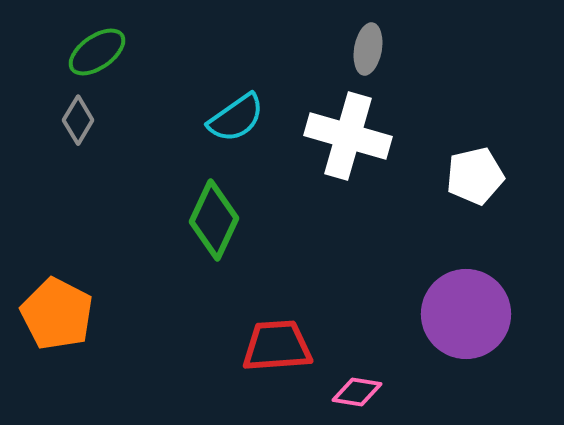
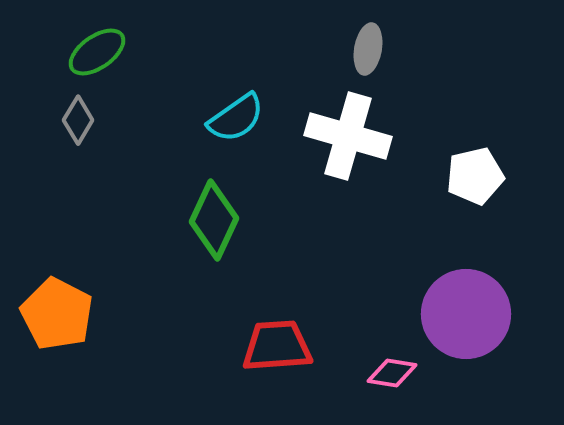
pink diamond: moved 35 px right, 19 px up
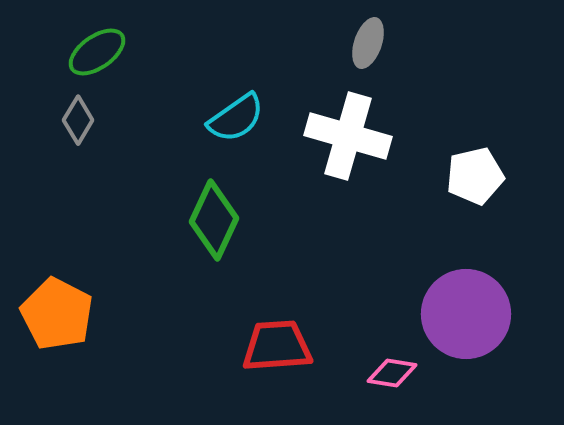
gray ellipse: moved 6 px up; rotated 9 degrees clockwise
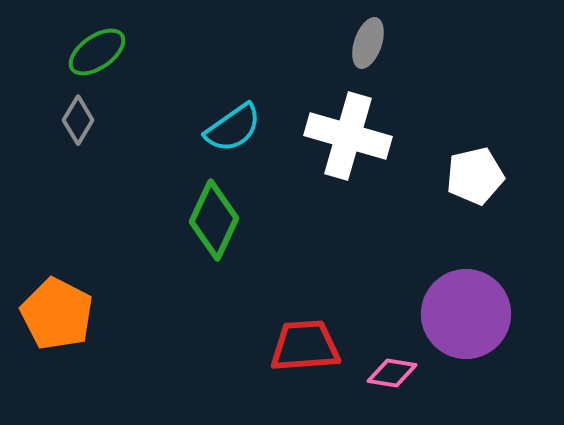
cyan semicircle: moved 3 px left, 10 px down
red trapezoid: moved 28 px right
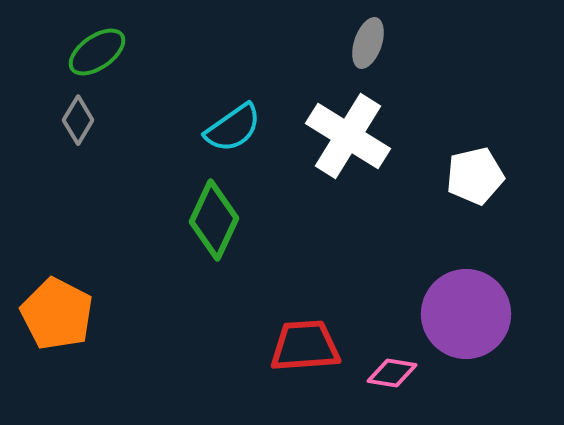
white cross: rotated 16 degrees clockwise
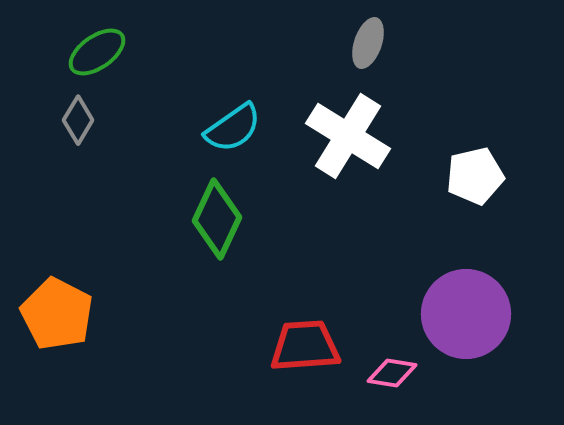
green diamond: moved 3 px right, 1 px up
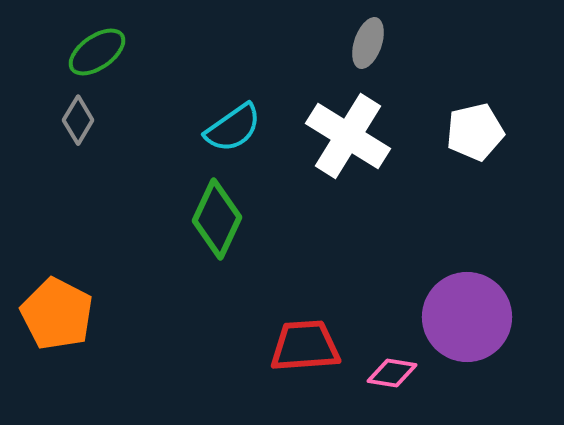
white pentagon: moved 44 px up
purple circle: moved 1 px right, 3 px down
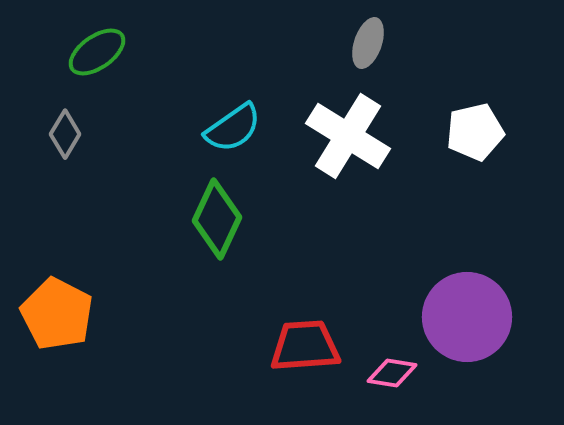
gray diamond: moved 13 px left, 14 px down
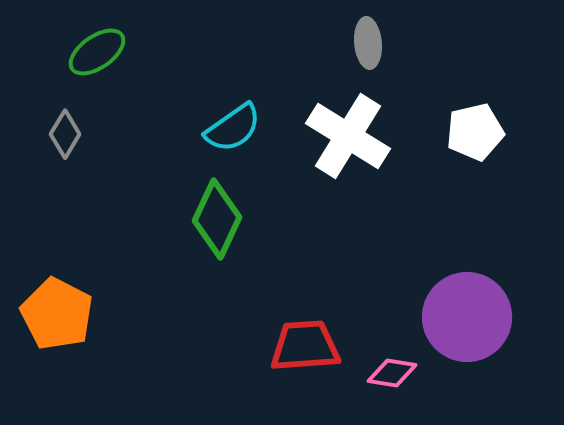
gray ellipse: rotated 24 degrees counterclockwise
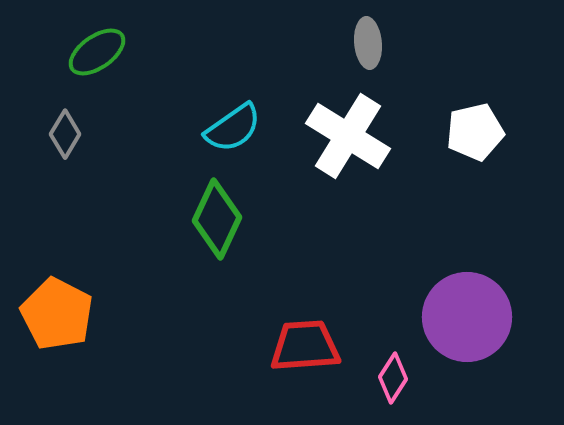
pink diamond: moved 1 px right, 5 px down; rotated 66 degrees counterclockwise
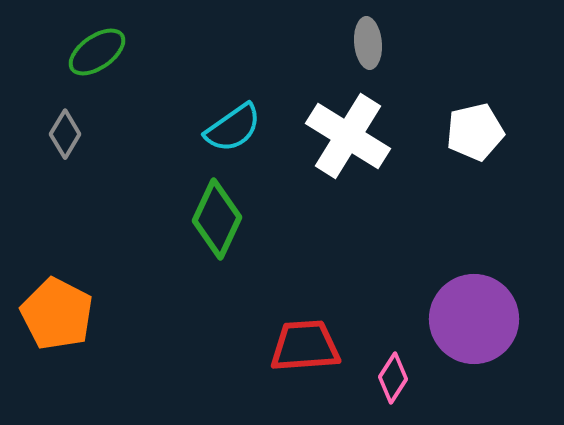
purple circle: moved 7 px right, 2 px down
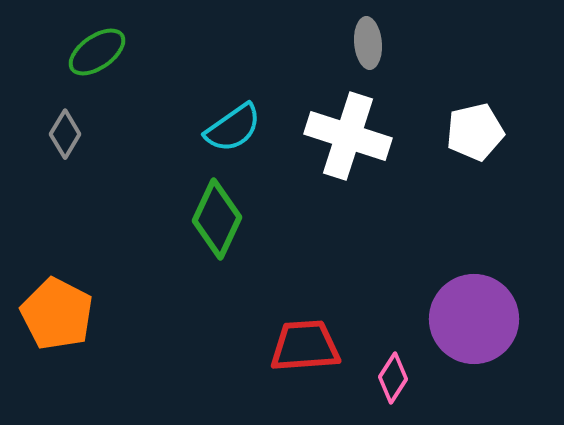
white cross: rotated 14 degrees counterclockwise
